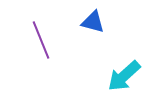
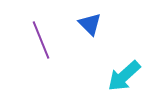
blue triangle: moved 3 px left, 2 px down; rotated 30 degrees clockwise
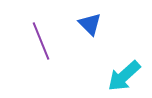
purple line: moved 1 px down
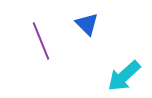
blue triangle: moved 3 px left
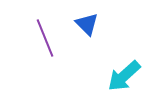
purple line: moved 4 px right, 3 px up
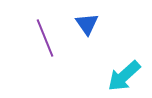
blue triangle: rotated 10 degrees clockwise
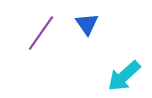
purple line: moved 4 px left, 5 px up; rotated 57 degrees clockwise
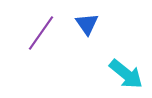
cyan arrow: moved 2 px right, 2 px up; rotated 99 degrees counterclockwise
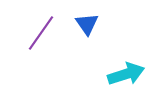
cyan arrow: rotated 57 degrees counterclockwise
